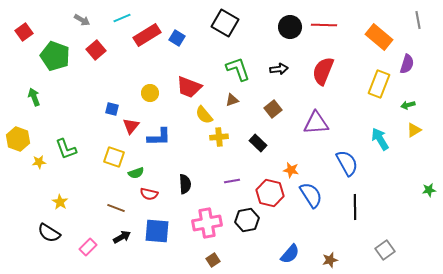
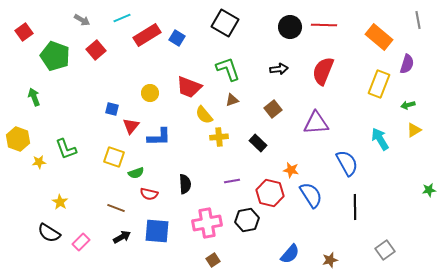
green L-shape at (238, 69): moved 10 px left
pink rectangle at (88, 247): moved 7 px left, 5 px up
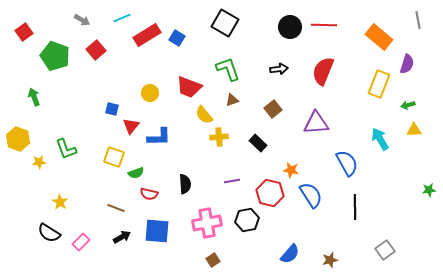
yellow triangle at (414, 130): rotated 28 degrees clockwise
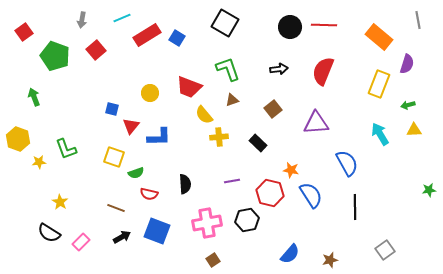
gray arrow at (82, 20): rotated 70 degrees clockwise
cyan arrow at (380, 139): moved 5 px up
blue square at (157, 231): rotated 16 degrees clockwise
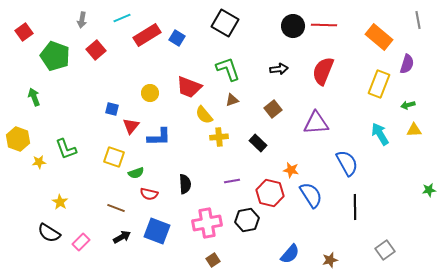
black circle at (290, 27): moved 3 px right, 1 px up
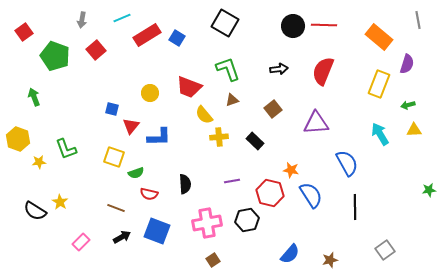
black rectangle at (258, 143): moved 3 px left, 2 px up
black semicircle at (49, 233): moved 14 px left, 22 px up
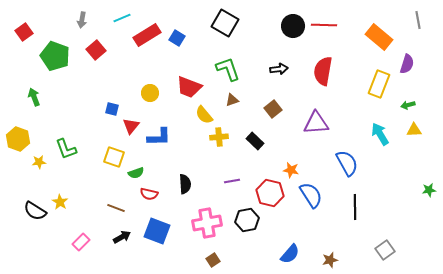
red semicircle at (323, 71): rotated 12 degrees counterclockwise
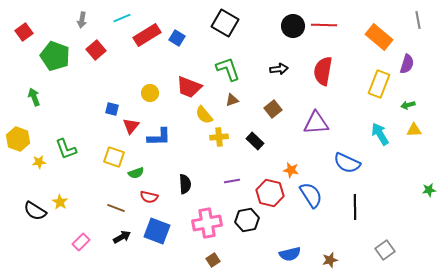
blue semicircle at (347, 163): rotated 144 degrees clockwise
red semicircle at (149, 194): moved 3 px down
blue semicircle at (290, 254): rotated 35 degrees clockwise
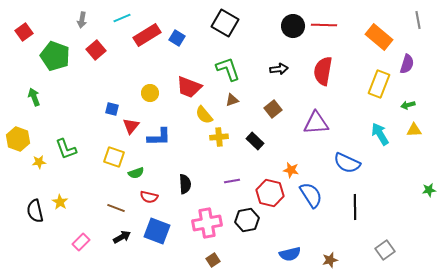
black semicircle at (35, 211): rotated 45 degrees clockwise
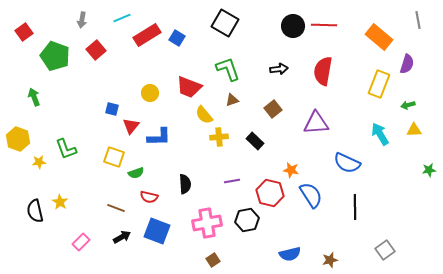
green star at (429, 190): moved 20 px up
